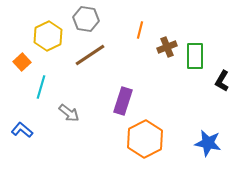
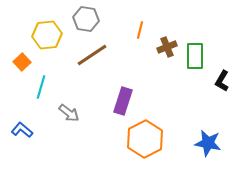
yellow hexagon: moved 1 px left, 1 px up; rotated 20 degrees clockwise
brown line: moved 2 px right
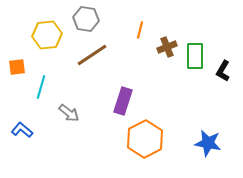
orange square: moved 5 px left, 5 px down; rotated 36 degrees clockwise
black L-shape: moved 1 px right, 10 px up
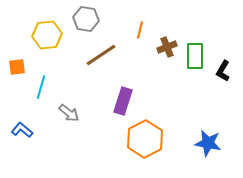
brown line: moved 9 px right
